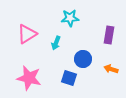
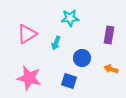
blue circle: moved 1 px left, 1 px up
blue square: moved 3 px down
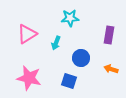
blue circle: moved 1 px left
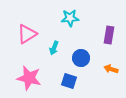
cyan arrow: moved 2 px left, 5 px down
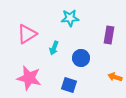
orange arrow: moved 4 px right, 8 px down
blue square: moved 4 px down
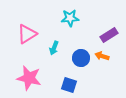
purple rectangle: rotated 48 degrees clockwise
orange arrow: moved 13 px left, 21 px up
